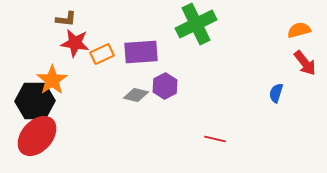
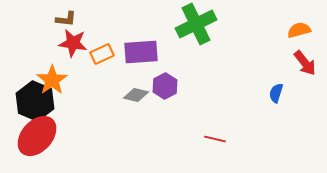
red star: moved 2 px left
black hexagon: rotated 24 degrees clockwise
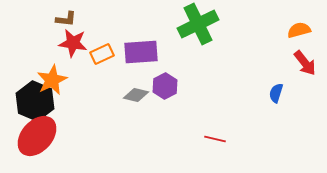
green cross: moved 2 px right
orange star: rotated 8 degrees clockwise
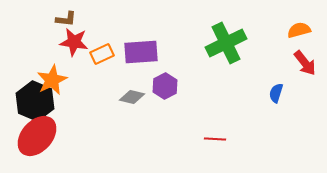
green cross: moved 28 px right, 19 px down
red star: moved 1 px right, 1 px up
gray diamond: moved 4 px left, 2 px down
red line: rotated 10 degrees counterclockwise
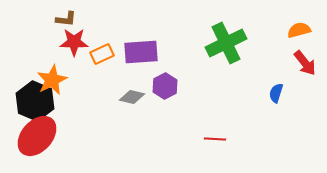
red star: rotated 8 degrees counterclockwise
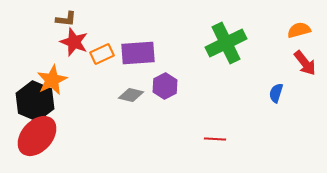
red star: rotated 20 degrees clockwise
purple rectangle: moved 3 px left, 1 px down
gray diamond: moved 1 px left, 2 px up
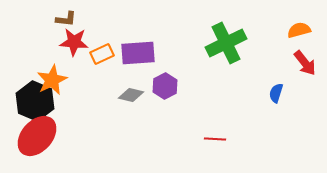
red star: rotated 16 degrees counterclockwise
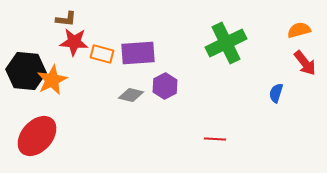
orange rectangle: rotated 40 degrees clockwise
black hexagon: moved 9 px left, 30 px up; rotated 18 degrees counterclockwise
